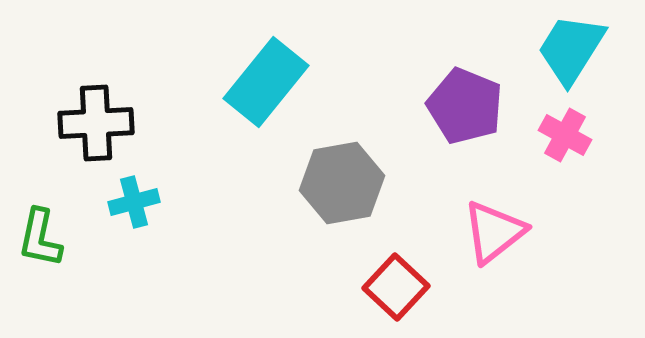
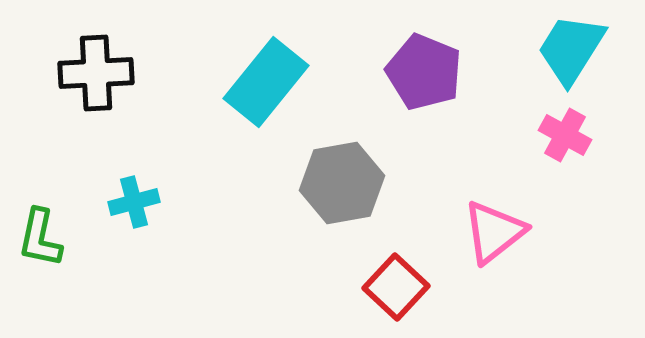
purple pentagon: moved 41 px left, 34 px up
black cross: moved 50 px up
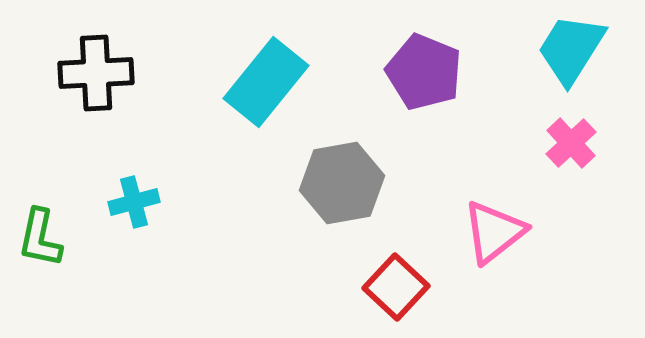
pink cross: moved 6 px right, 8 px down; rotated 18 degrees clockwise
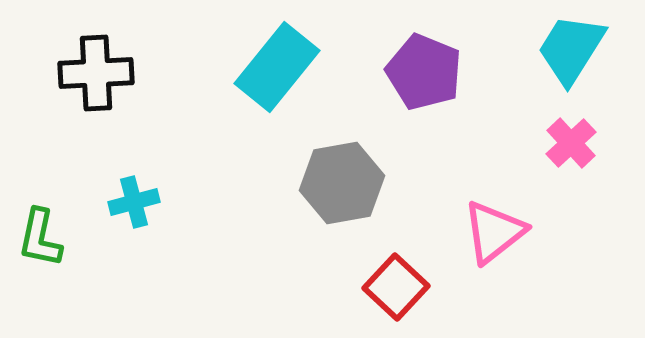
cyan rectangle: moved 11 px right, 15 px up
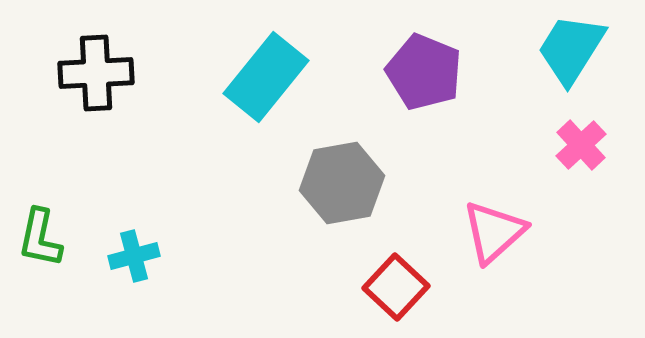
cyan rectangle: moved 11 px left, 10 px down
pink cross: moved 10 px right, 2 px down
cyan cross: moved 54 px down
pink triangle: rotated 4 degrees counterclockwise
